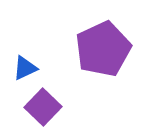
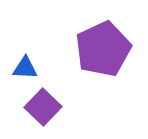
blue triangle: rotated 28 degrees clockwise
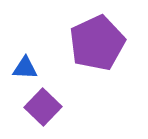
purple pentagon: moved 6 px left, 6 px up
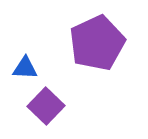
purple square: moved 3 px right, 1 px up
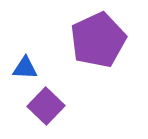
purple pentagon: moved 1 px right, 3 px up
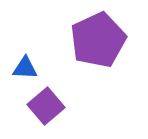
purple square: rotated 6 degrees clockwise
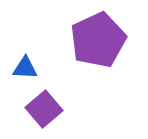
purple square: moved 2 px left, 3 px down
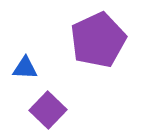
purple square: moved 4 px right, 1 px down; rotated 6 degrees counterclockwise
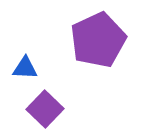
purple square: moved 3 px left, 1 px up
